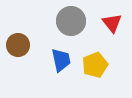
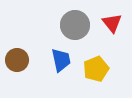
gray circle: moved 4 px right, 4 px down
brown circle: moved 1 px left, 15 px down
yellow pentagon: moved 1 px right, 4 px down
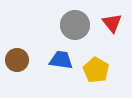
blue trapezoid: rotated 70 degrees counterclockwise
yellow pentagon: moved 1 px down; rotated 20 degrees counterclockwise
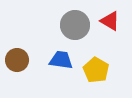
red triangle: moved 2 px left, 2 px up; rotated 20 degrees counterclockwise
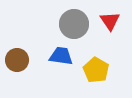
red triangle: rotated 25 degrees clockwise
gray circle: moved 1 px left, 1 px up
blue trapezoid: moved 4 px up
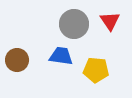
yellow pentagon: rotated 25 degrees counterclockwise
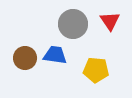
gray circle: moved 1 px left
blue trapezoid: moved 6 px left, 1 px up
brown circle: moved 8 px right, 2 px up
